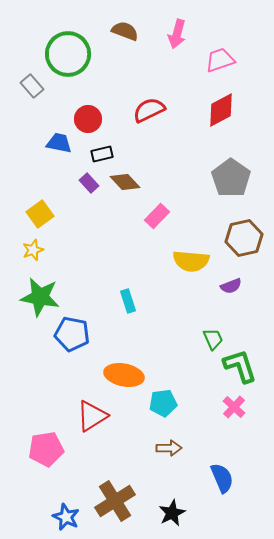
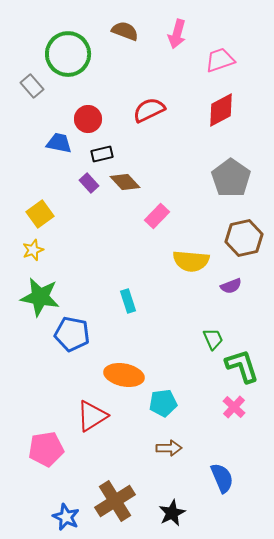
green L-shape: moved 2 px right
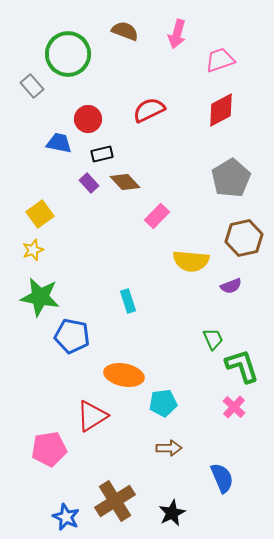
gray pentagon: rotated 6 degrees clockwise
blue pentagon: moved 2 px down
pink pentagon: moved 3 px right
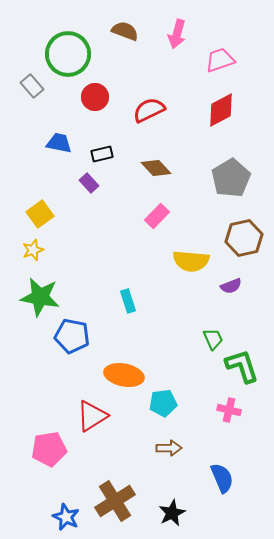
red circle: moved 7 px right, 22 px up
brown diamond: moved 31 px right, 14 px up
pink cross: moved 5 px left, 3 px down; rotated 30 degrees counterclockwise
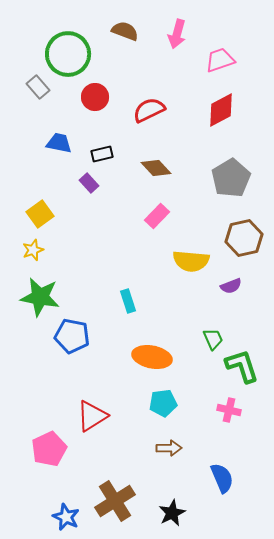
gray rectangle: moved 6 px right, 1 px down
orange ellipse: moved 28 px right, 18 px up
pink pentagon: rotated 16 degrees counterclockwise
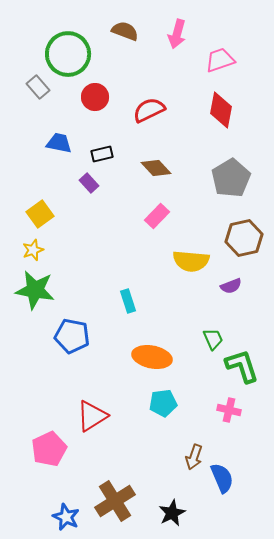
red diamond: rotated 51 degrees counterclockwise
green star: moved 5 px left, 7 px up
brown arrow: moved 25 px right, 9 px down; rotated 110 degrees clockwise
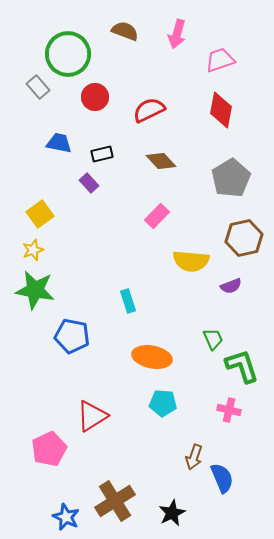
brown diamond: moved 5 px right, 7 px up
cyan pentagon: rotated 12 degrees clockwise
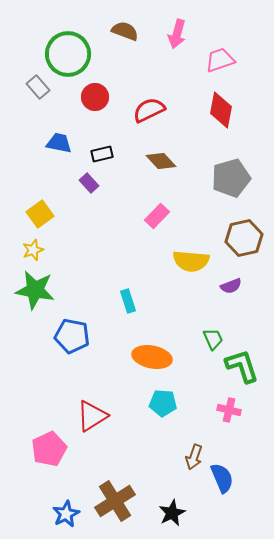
gray pentagon: rotated 15 degrees clockwise
blue star: moved 3 px up; rotated 20 degrees clockwise
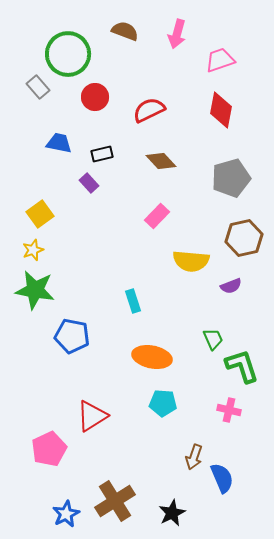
cyan rectangle: moved 5 px right
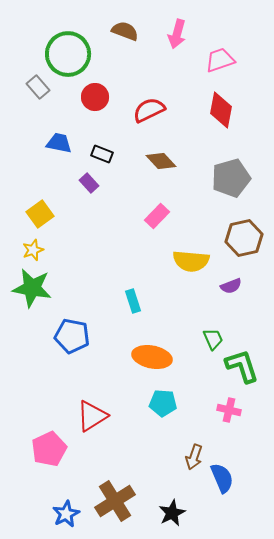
black rectangle: rotated 35 degrees clockwise
green star: moved 3 px left, 2 px up
